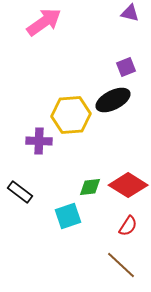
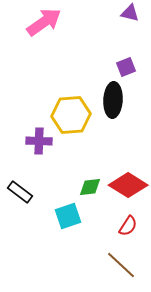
black ellipse: rotated 60 degrees counterclockwise
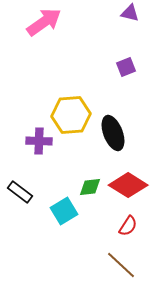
black ellipse: moved 33 px down; rotated 24 degrees counterclockwise
cyan square: moved 4 px left, 5 px up; rotated 12 degrees counterclockwise
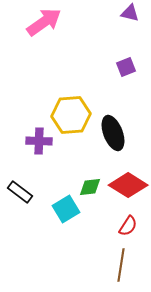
cyan square: moved 2 px right, 2 px up
brown line: rotated 56 degrees clockwise
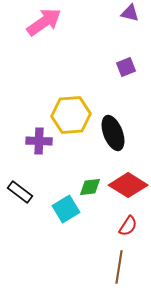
brown line: moved 2 px left, 2 px down
